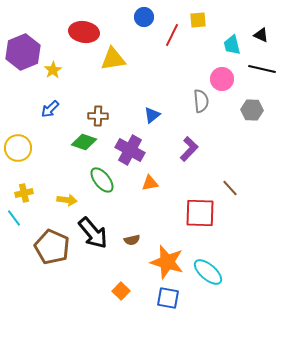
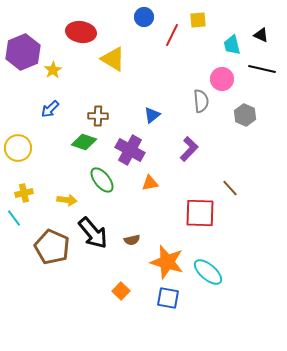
red ellipse: moved 3 px left
yellow triangle: rotated 40 degrees clockwise
gray hexagon: moved 7 px left, 5 px down; rotated 20 degrees clockwise
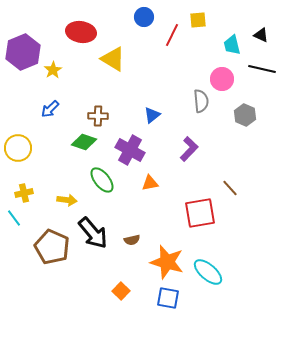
red square: rotated 12 degrees counterclockwise
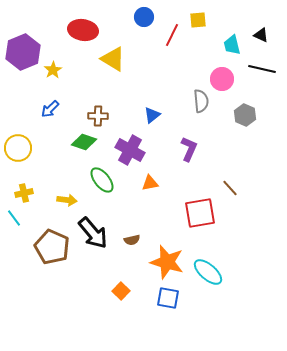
red ellipse: moved 2 px right, 2 px up
purple L-shape: rotated 20 degrees counterclockwise
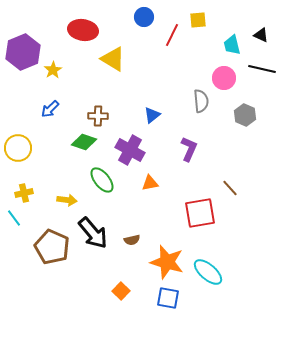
pink circle: moved 2 px right, 1 px up
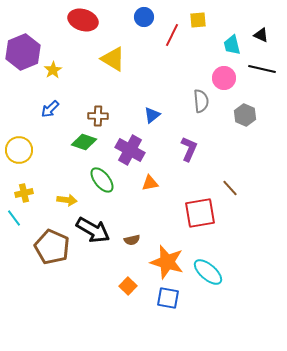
red ellipse: moved 10 px up; rotated 8 degrees clockwise
yellow circle: moved 1 px right, 2 px down
black arrow: moved 3 px up; rotated 20 degrees counterclockwise
orange square: moved 7 px right, 5 px up
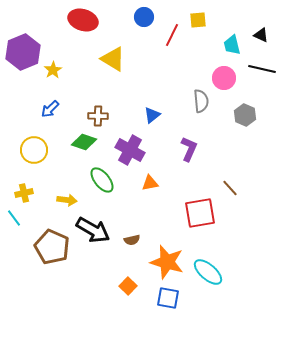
yellow circle: moved 15 px right
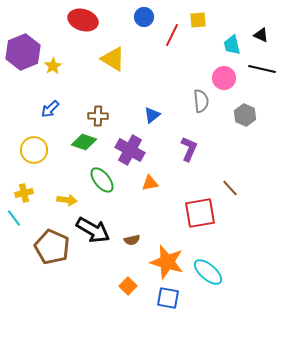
yellow star: moved 4 px up
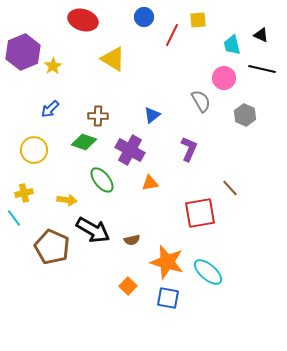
gray semicircle: rotated 25 degrees counterclockwise
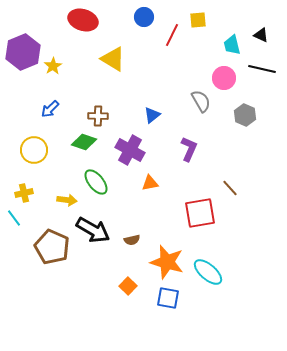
green ellipse: moved 6 px left, 2 px down
